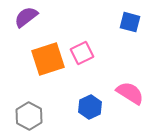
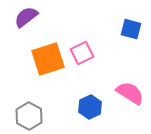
blue square: moved 1 px right, 7 px down
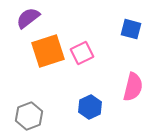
purple semicircle: moved 2 px right, 1 px down
orange square: moved 8 px up
pink semicircle: moved 3 px right, 6 px up; rotated 72 degrees clockwise
gray hexagon: rotated 12 degrees clockwise
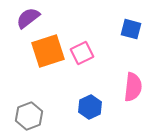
pink semicircle: rotated 8 degrees counterclockwise
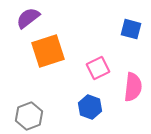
pink square: moved 16 px right, 15 px down
blue hexagon: rotated 15 degrees counterclockwise
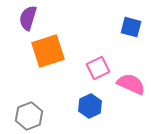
purple semicircle: rotated 35 degrees counterclockwise
blue square: moved 2 px up
pink semicircle: moved 2 px left, 3 px up; rotated 72 degrees counterclockwise
blue hexagon: moved 1 px up; rotated 15 degrees clockwise
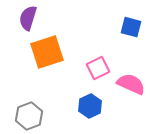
orange square: moved 1 px left, 1 px down
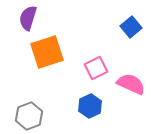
blue square: rotated 35 degrees clockwise
pink square: moved 2 px left
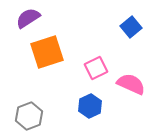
purple semicircle: rotated 40 degrees clockwise
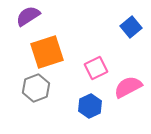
purple semicircle: moved 2 px up
pink semicircle: moved 3 px left, 3 px down; rotated 52 degrees counterclockwise
gray hexagon: moved 7 px right, 28 px up
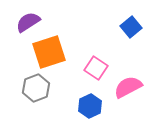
purple semicircle: moved 6 px down
orange square: moved 2 px right
pink square: rotated 30 degrees counterclockwise
